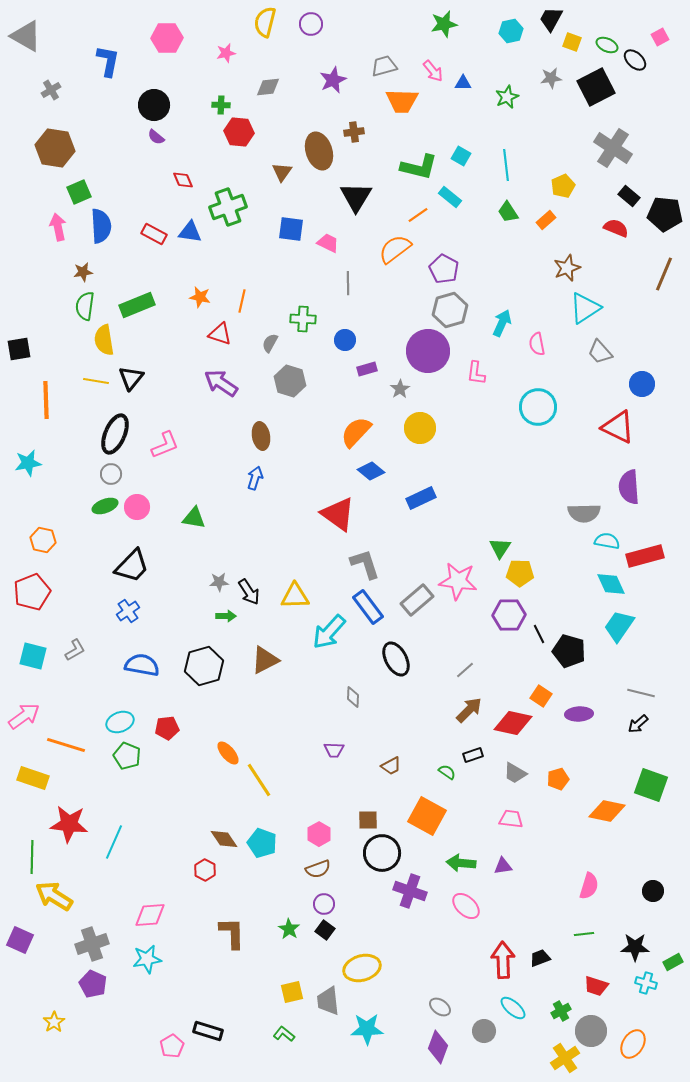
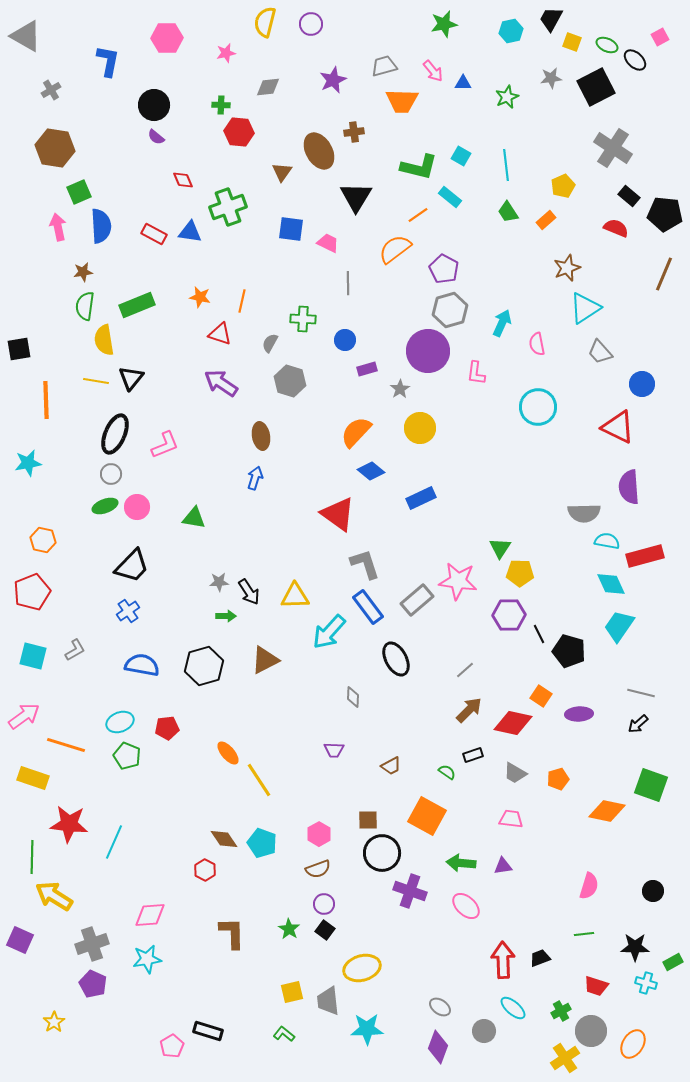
brown ellipse at (319, 151): rotated 12 degrees counterclockwise
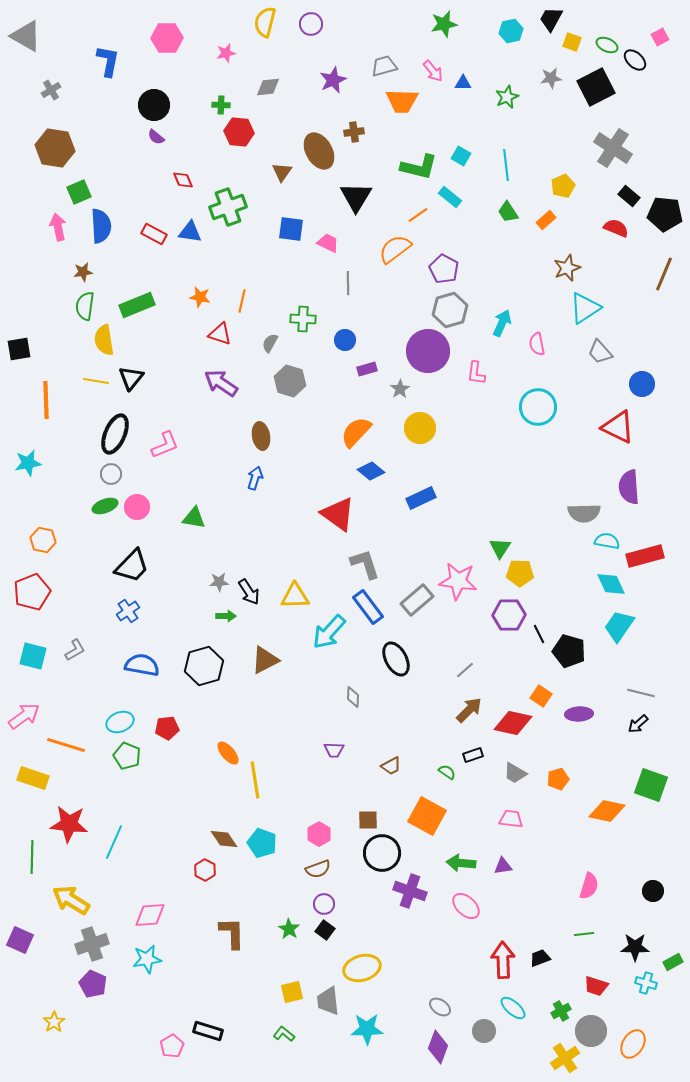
yellow line at (259, 780): moved 4 px left; rotated 24 degrees clockwise
yellow arrow at (54, 896): moved 17 px right, 4 px down
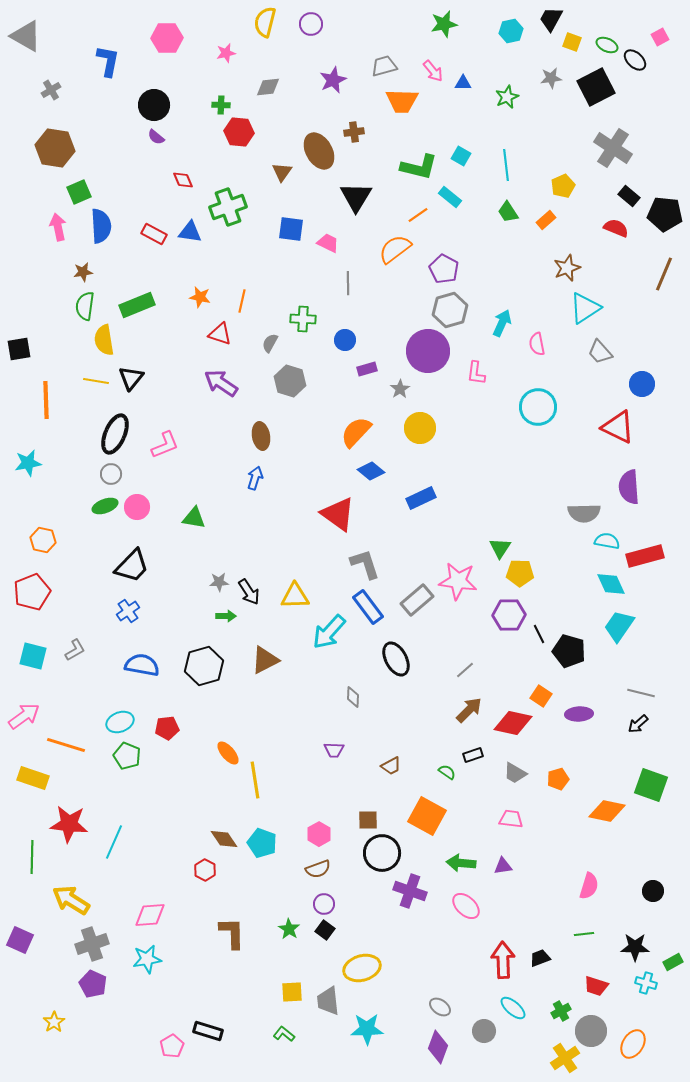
yellow square at (292, 992): rotated 10 degrees clockwise
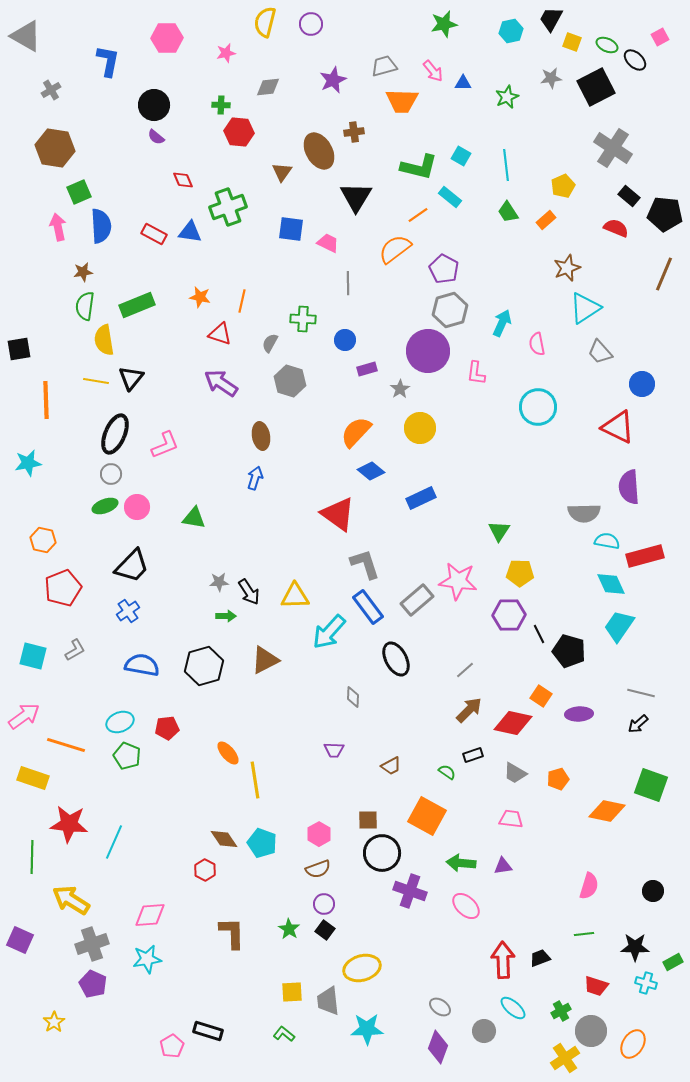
green triangle at (500, 548): moved 1 px left, 17 px up
red pentagon at (32, 592): moved 31 px right, 4 px up
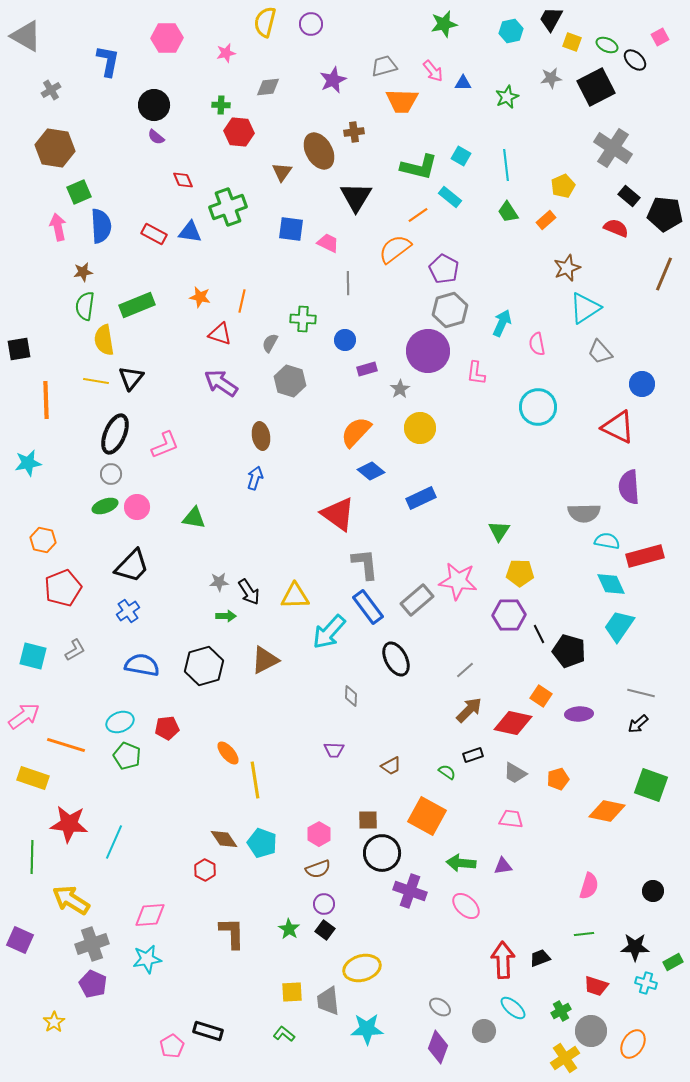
gray L-shape at (365, 564): rotated 12 degrees clockwise
gray diamond at (353, 697): moved 2 px left, 1 px up
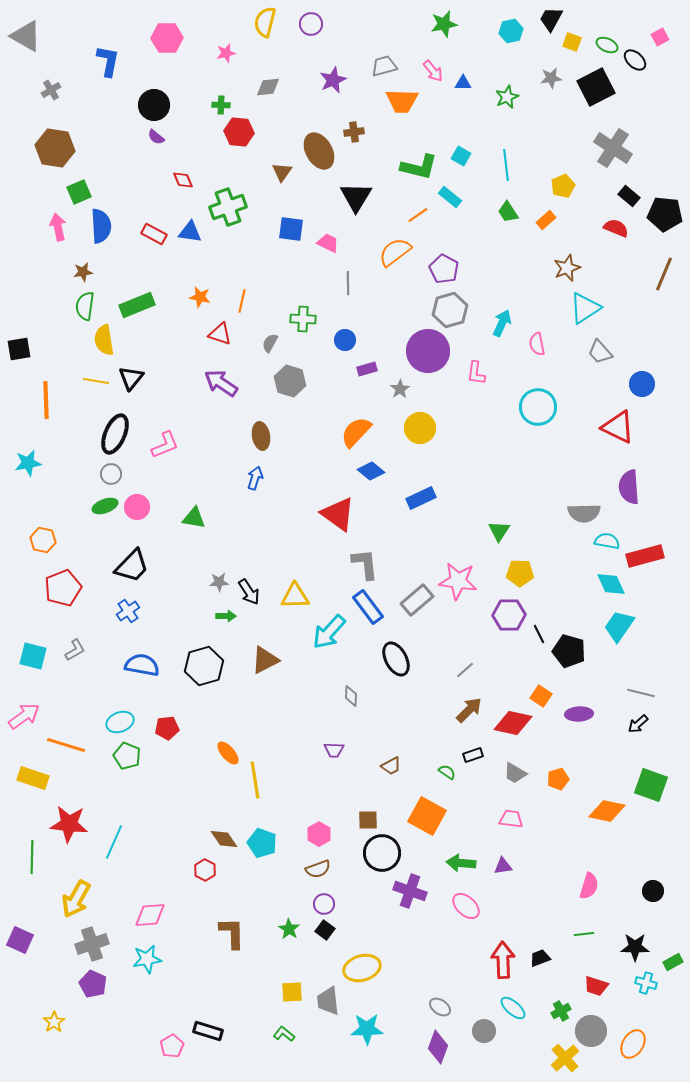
orange semicircle at (395, 249): moved 3 px down
yellow arrow at (71, 900): moved 5 px right, 1 px up; rotated 93 degrees counterclockwise
yellow cross at (565, 1058): rotated 8 degrees counterclockwise
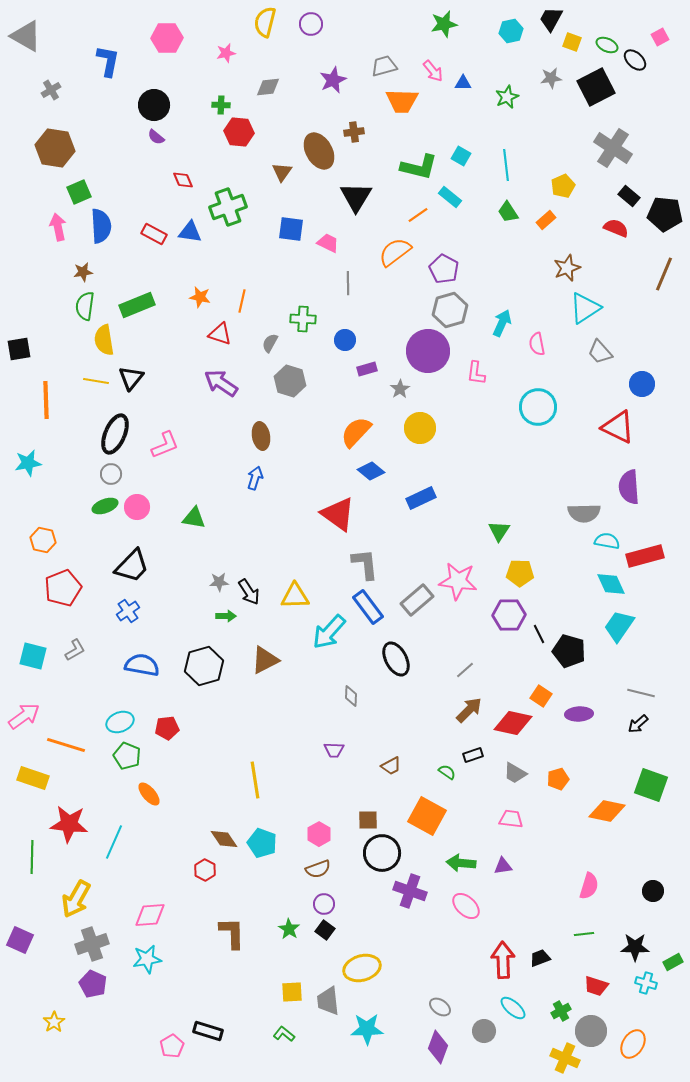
orange ellipse at (228, 753): moved 79 px left, 41 px down
yellow cross at (565, 1058): rotated 24 degrees counterclockwise
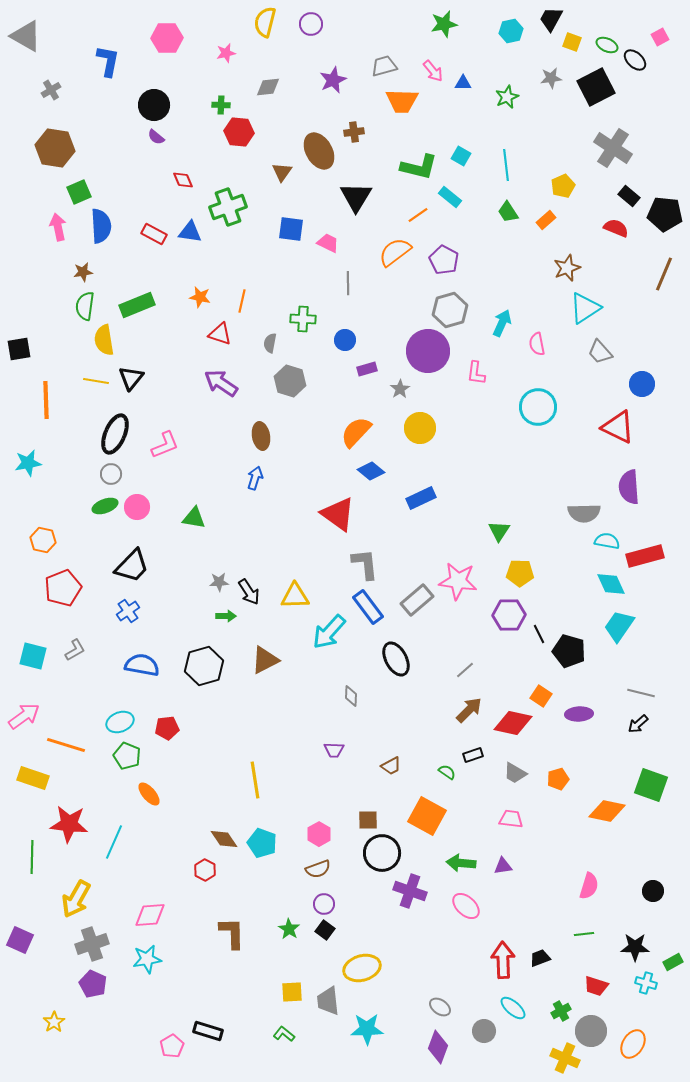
purple pentagon at (444, 269): moved 9 px up
gray semicircle at (270, 343): rotated 18 degrees counterclockwise
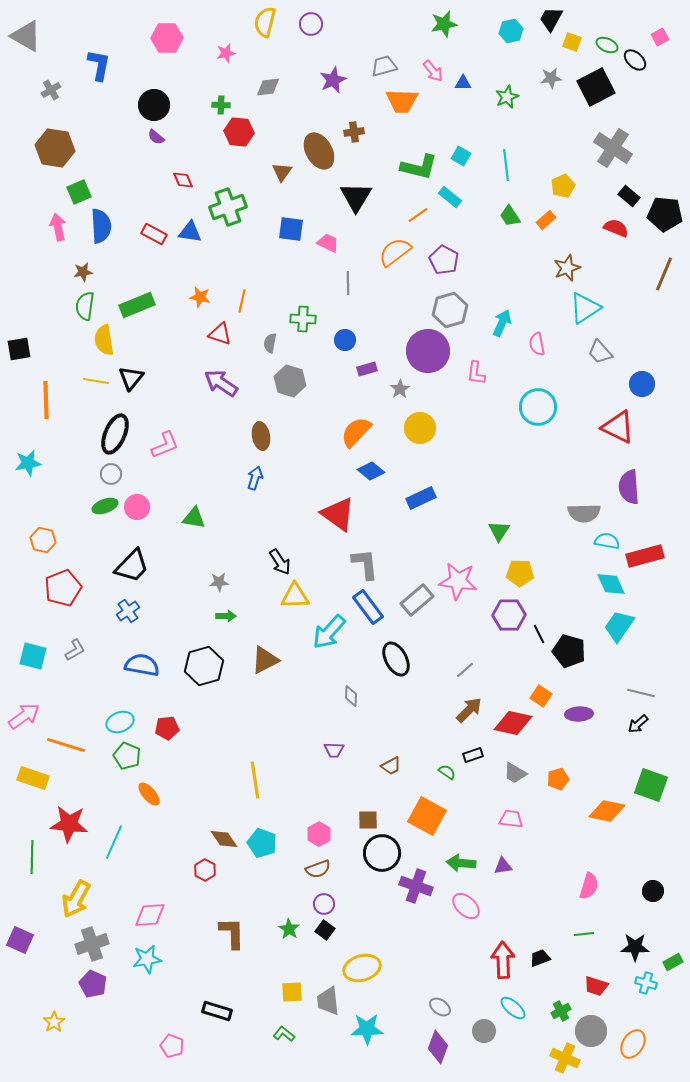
blue L-shape at (108, 61): moved 9 px left, 4 px down
green trapezoid at (508, 212): moved 2 px right, 4 px down
black arrow at (249, 592): moved 31 px right, 30 px up
purple cross at (410, 891): moved 6 px right, 5 px up
black rectangle at (208, 1031): moved 9 px right, 20 px up
pink pentagon at (172, 1046): rotated 20 degrees counterclockwise
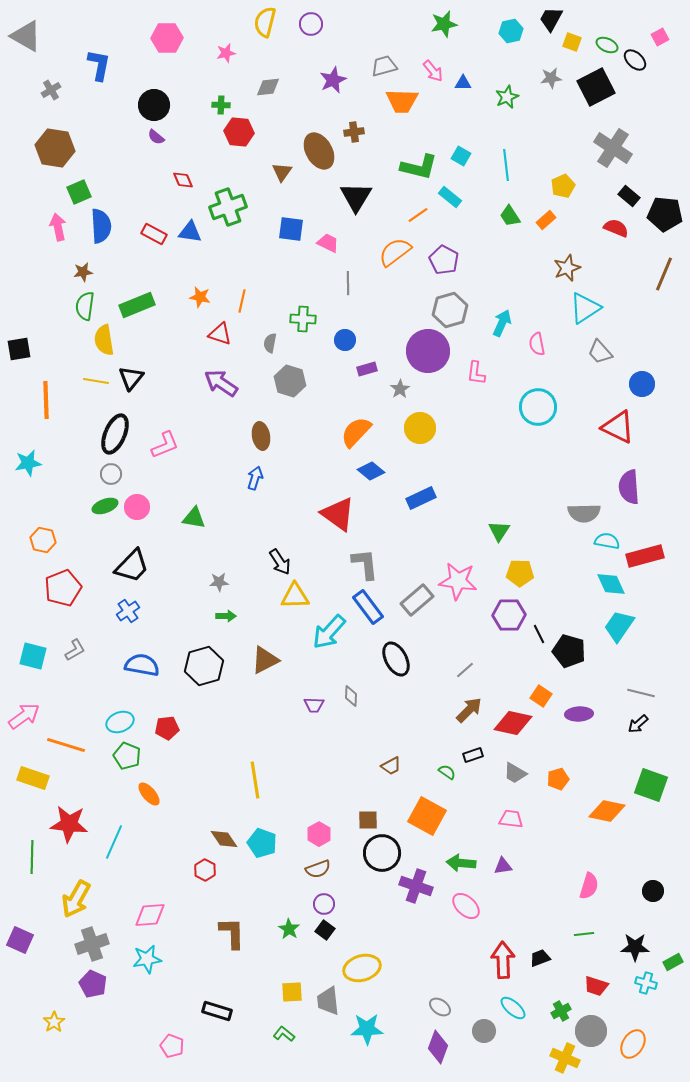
purple trapezoid at (334, 750): moved 20 px left, 45 px up
